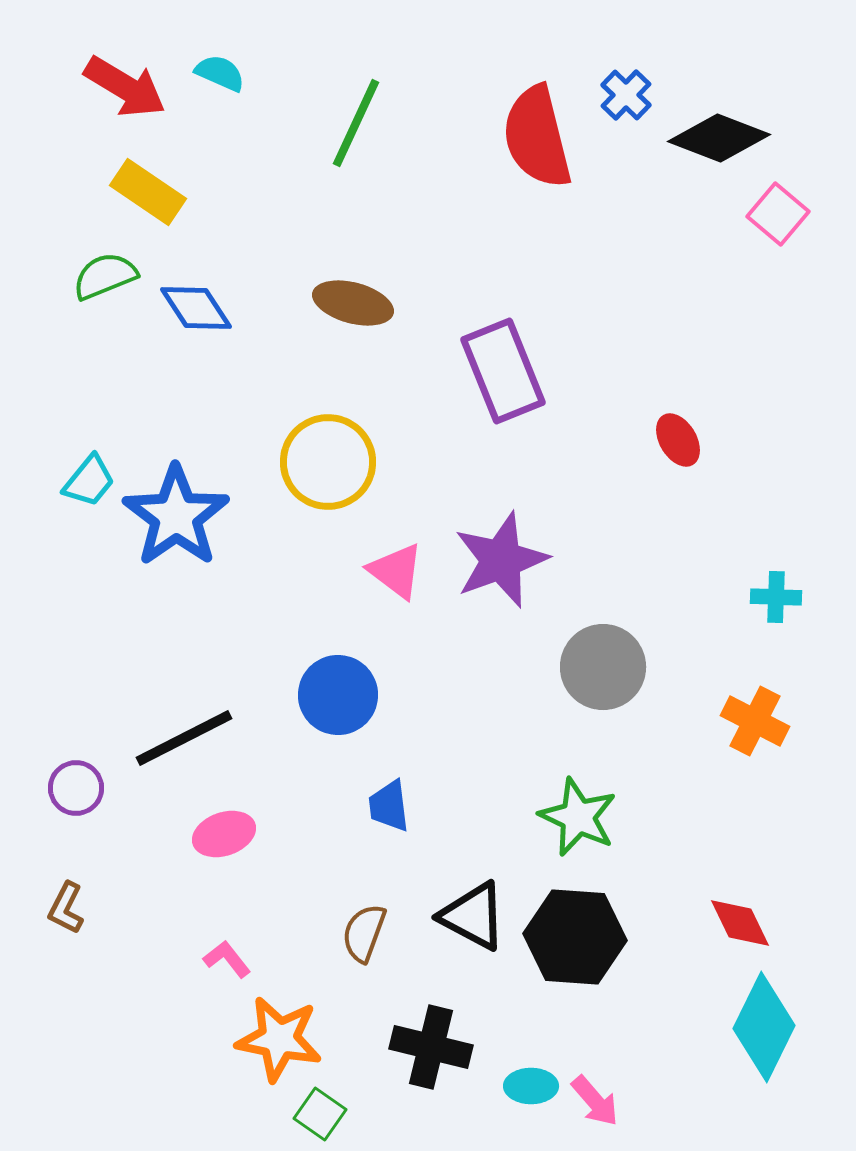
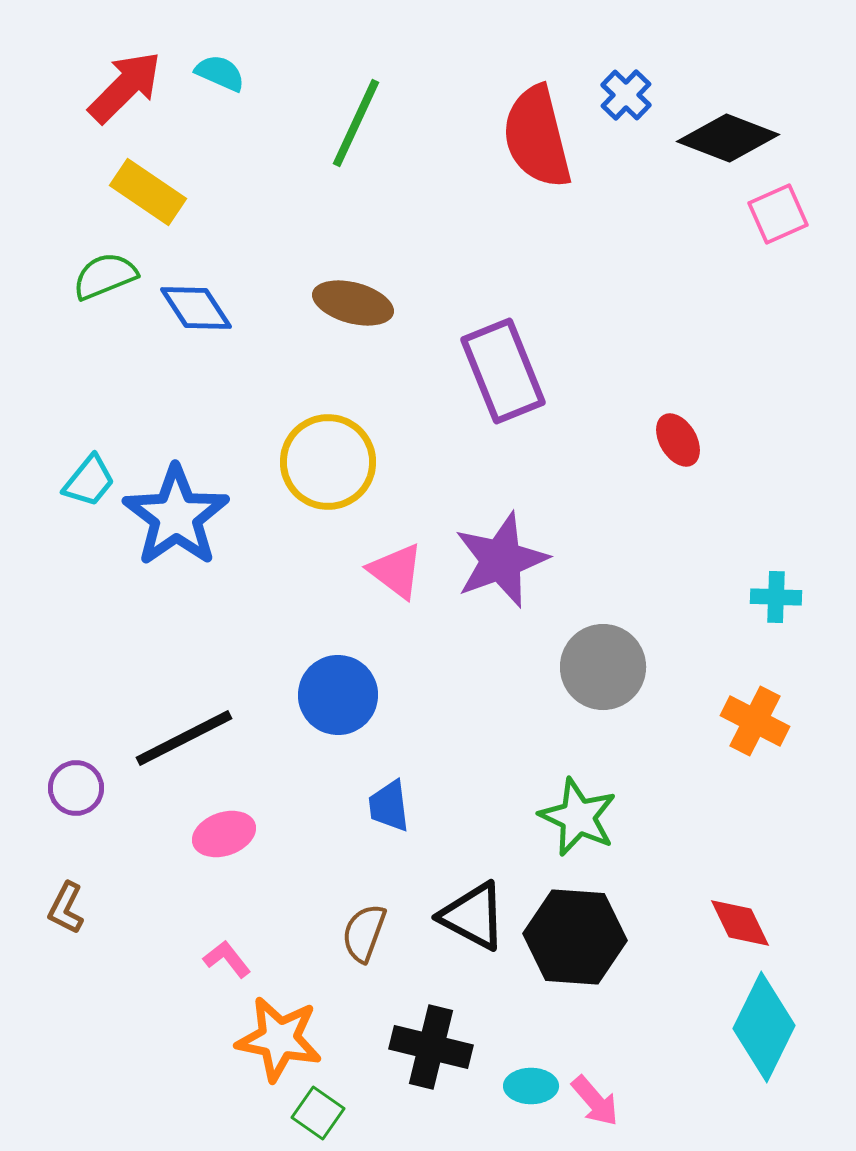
red arrow: rotated 76 degrees counterclockwise
black diamond: moved 9 px right
pink square: rotated 26 degrees clockwise
green square: moved 2 px left, 1 px up
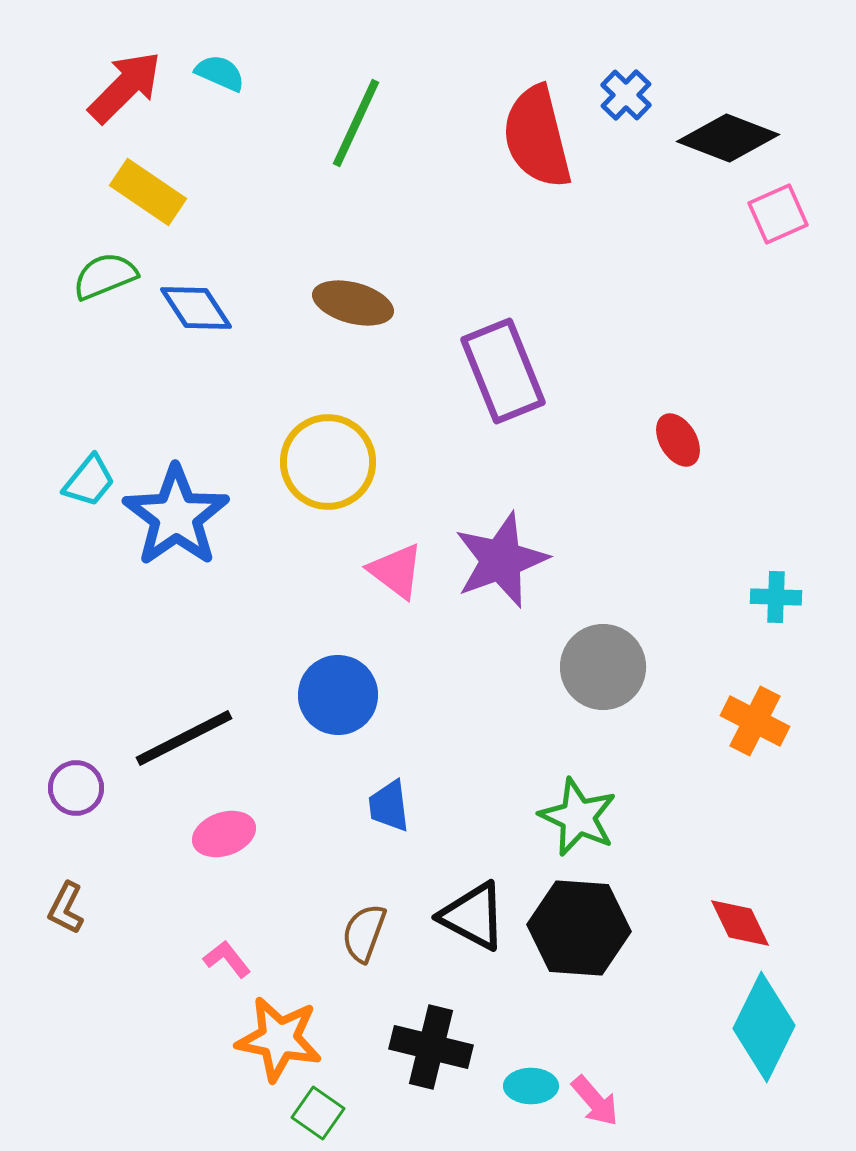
black hexagon: moved 4 px right, 9 px up
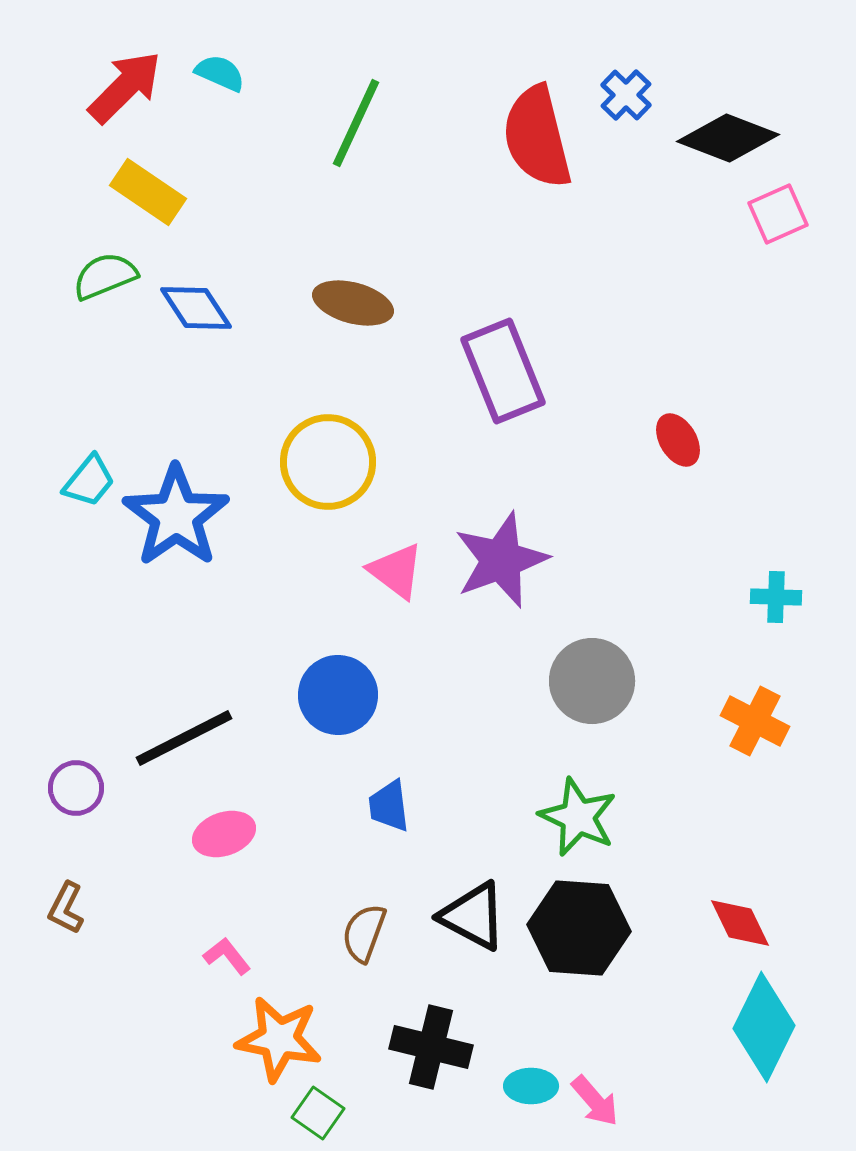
gray circle: moved 11 px left, 14 px down
pink L-shape: moved 3 px up
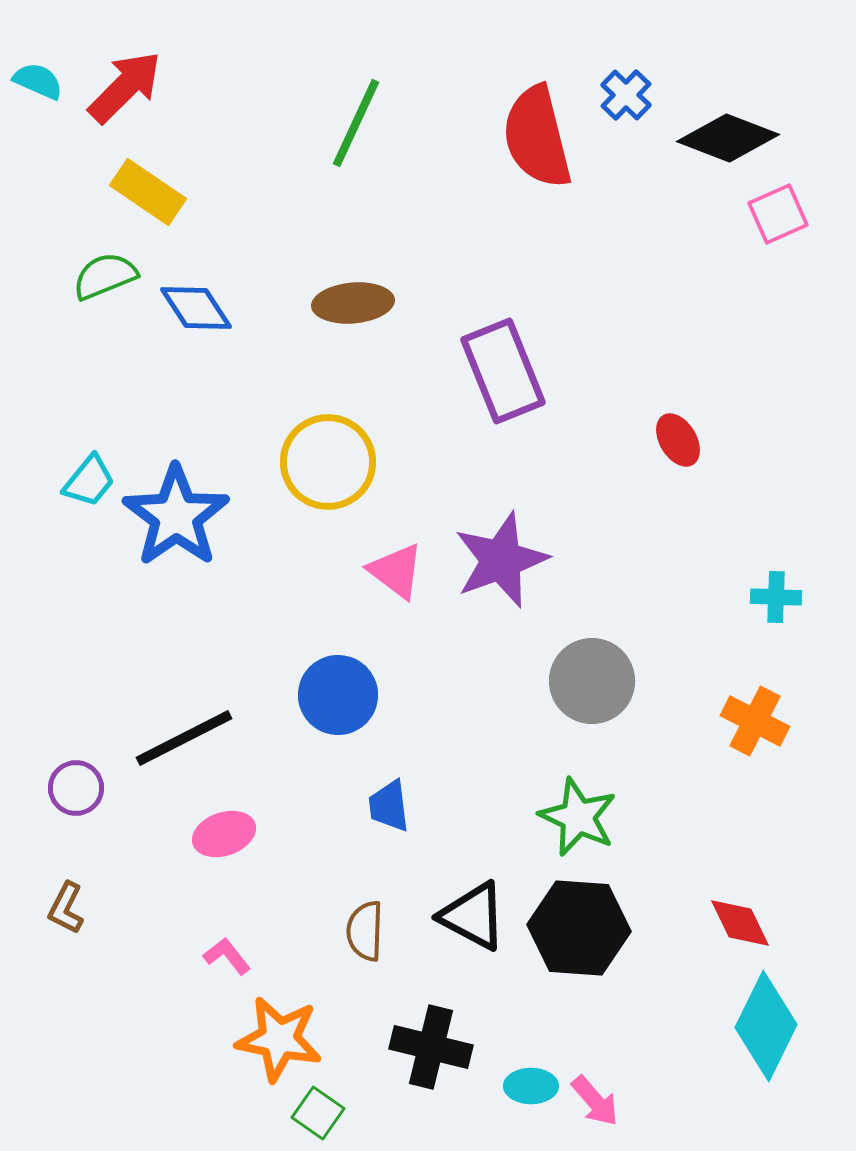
cyan semicircle: moved 182 px left, 8 px down
brown ellipse: rotated 20 degrees counterclockwise
brown semicircle: moved 1 px right, 2 px up; rotated 18 degrees counterclockwise
cyan diamond: moved 2 px right, 1 px up
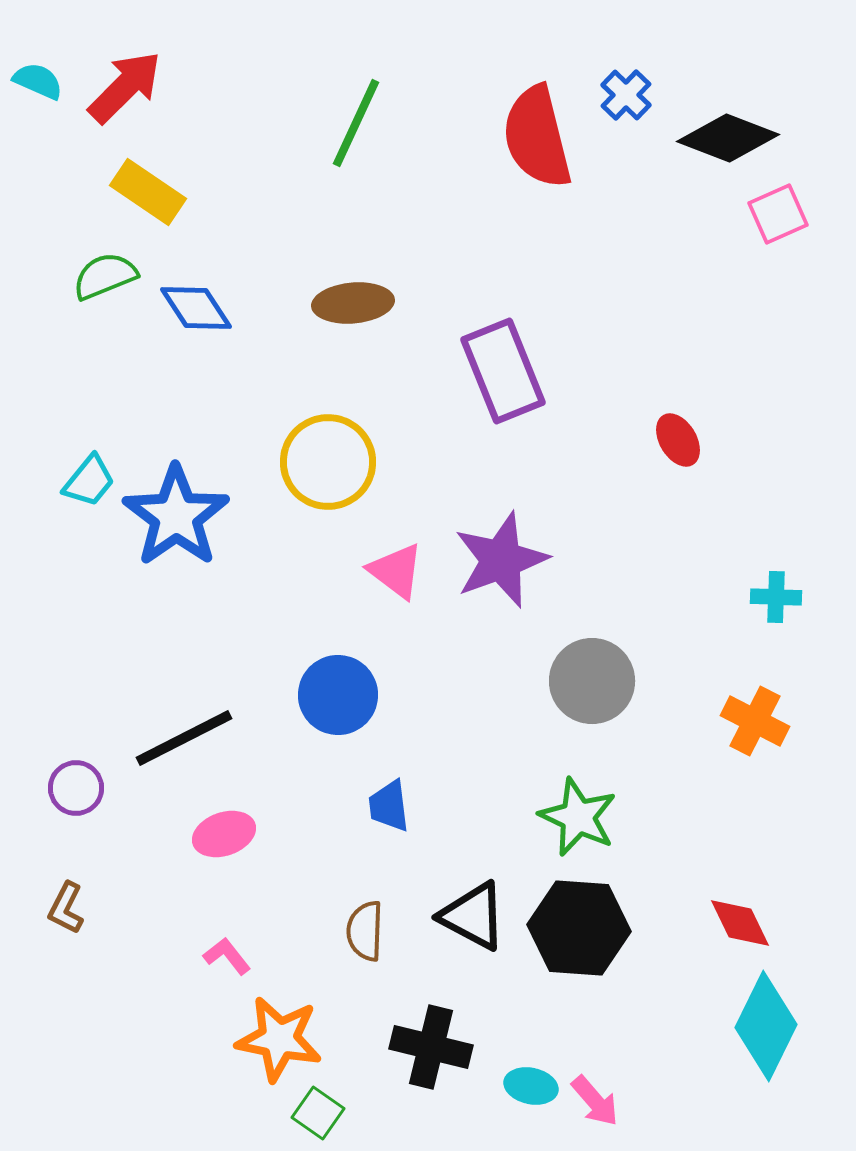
cyan ellipse: rotated 12 degrees clockwise
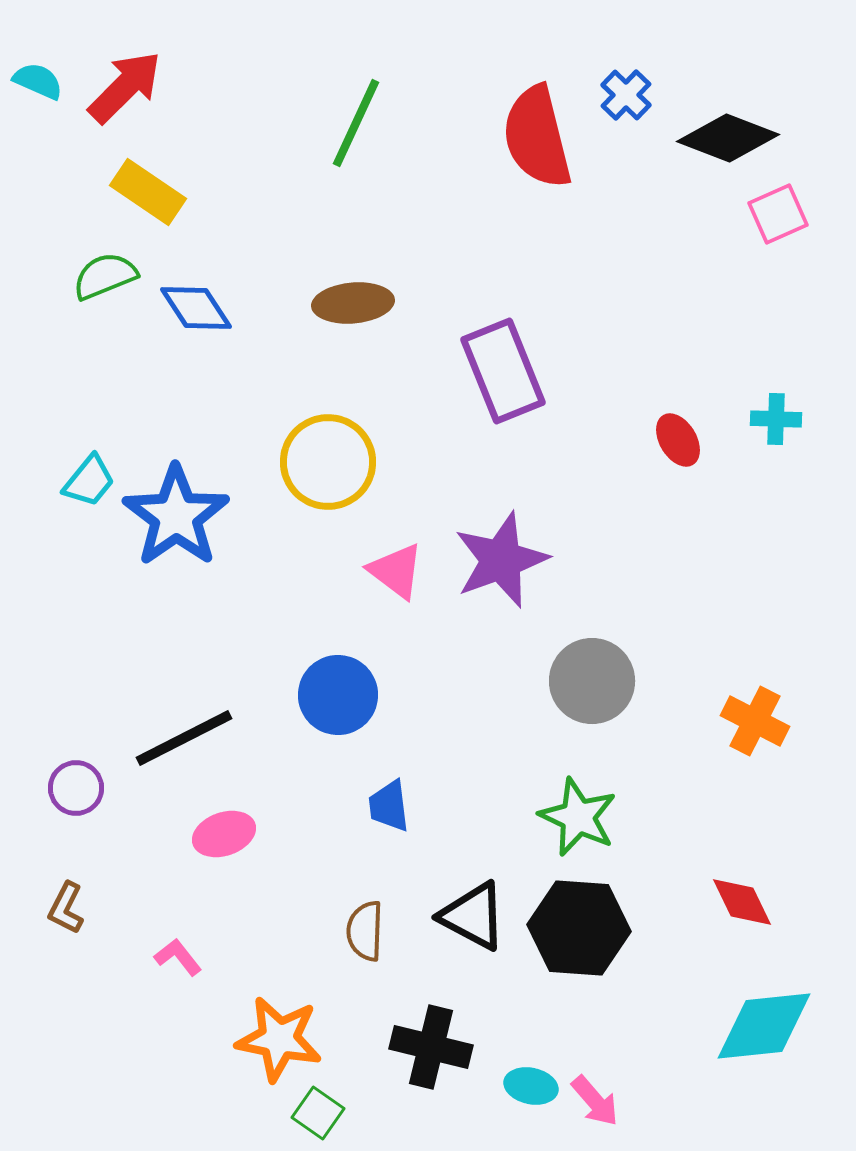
cyan cross: moved 178 px up
red diamond: moved 2 px right, 21 px up
pink L-shape: moved 49 px left, 1 px down
cyan diamond: moved 2 px left; rotated 58 degrees clockwise
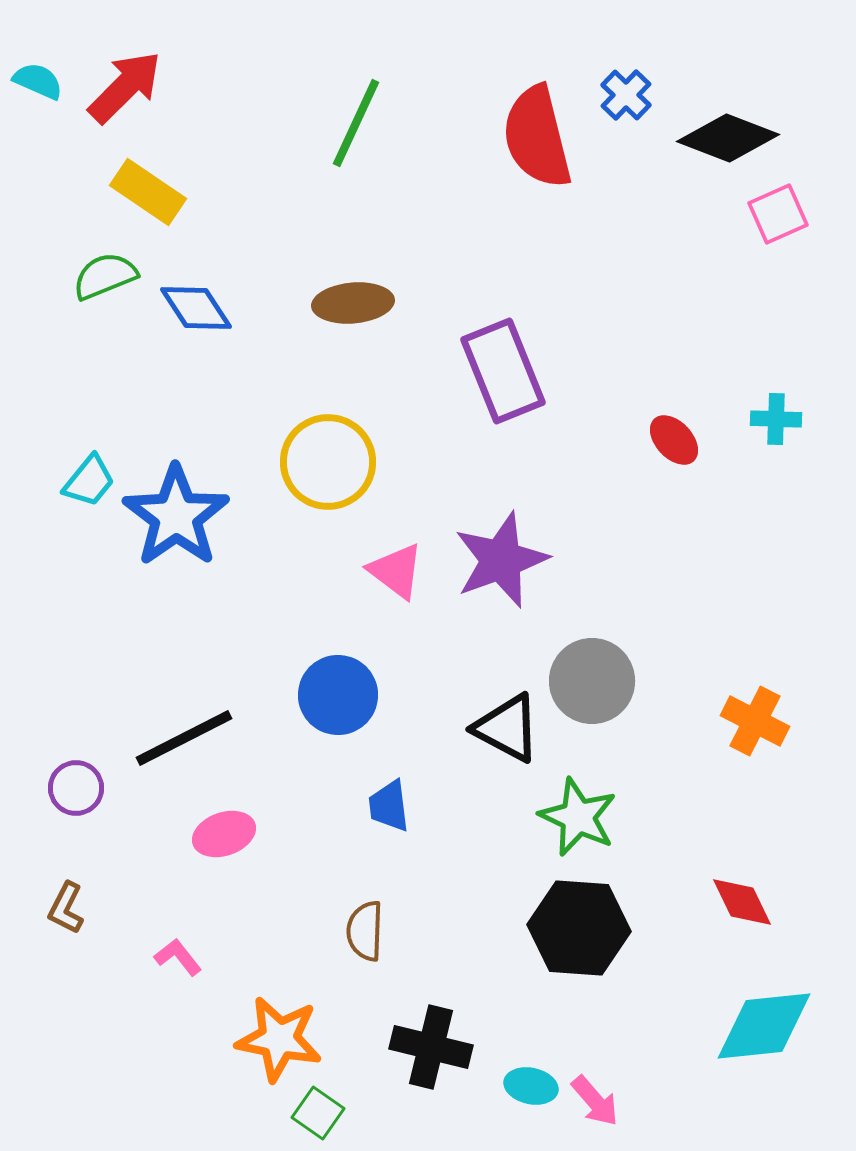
red ellipse: moved 4 px left; rotated 12 degrees counterclockwise
black triangle: moved 34 px right, 188 px up
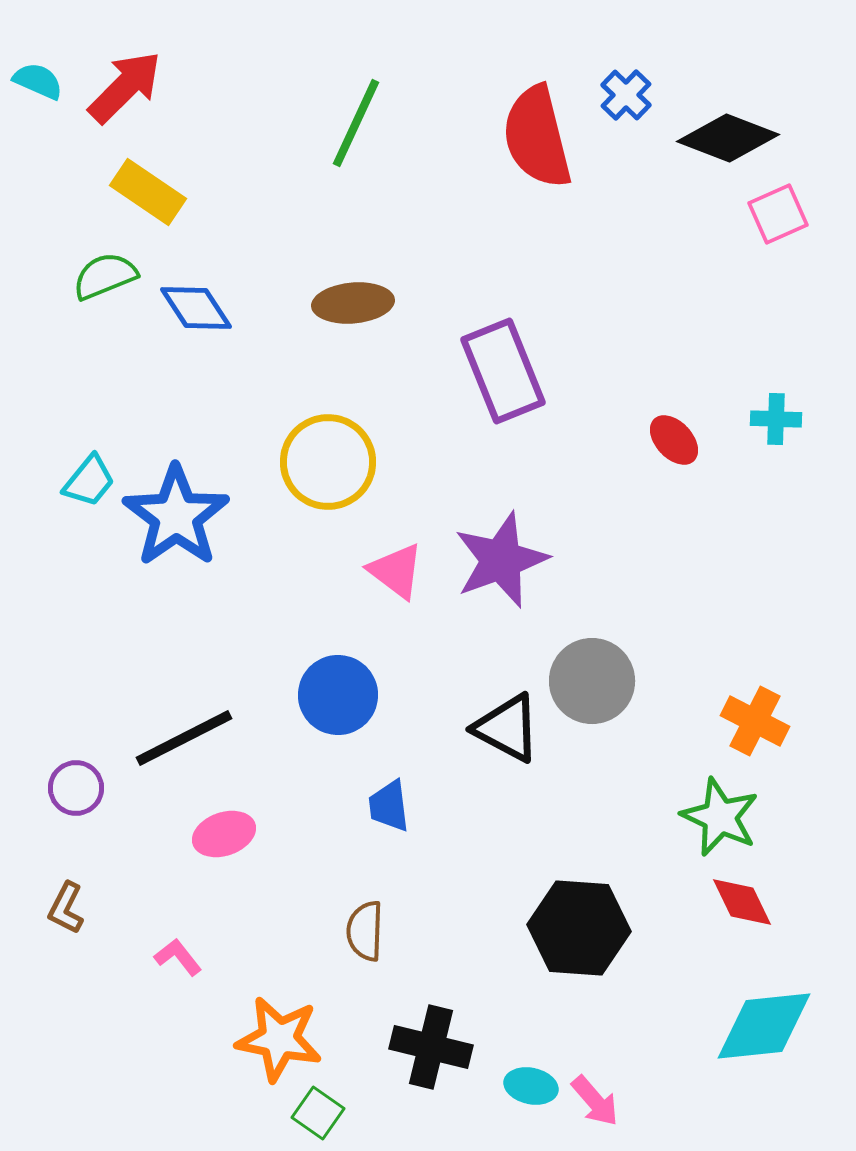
green star: moved 142 px right
